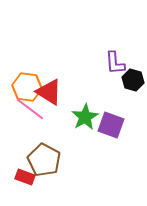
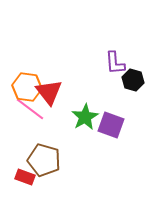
red triangle: rotated 20 degrees clockwise
brown pentagon: rotated 12 degrees counterclockwise
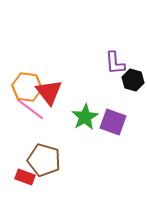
purple square: moved 2 px right, 3 px up
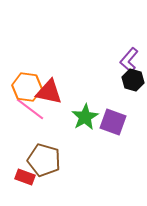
purple L-shape: moved 14 px right, 3 px up; rotated 45 degrees clockwise
red triangle: rotated 40 degrees counterclockwise
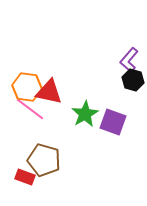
green star: moved 3 px up
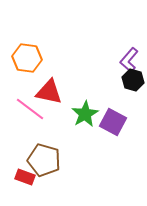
orange hexagon: moved 29 px up
purple square: rotated 8 degrees clockwise
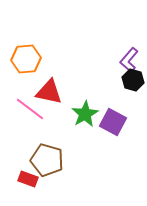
orange hexagon: moved 1 px left, 1 px down; rotated 12 degrees counterclockwise
brown pentagon: moved 3 px right
red rectangle: moved 3 px right, 2 px down
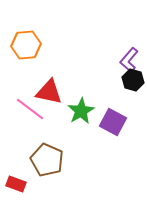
orange hexagon: moved 14 px up
green star: moved 4 px left, 3 px up
brown pentagon: rotated 8 degrees clockwise
red rectangle: moved 12 px left, 5 px down
